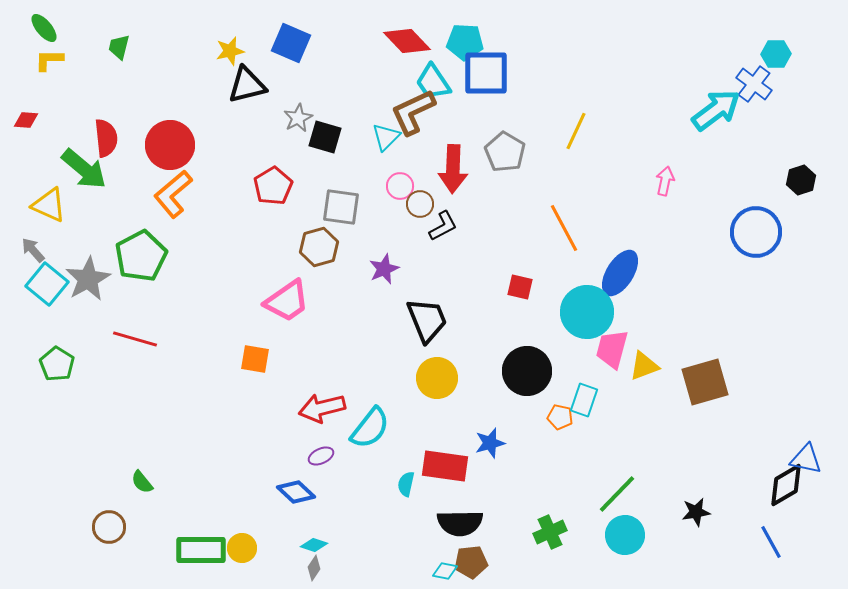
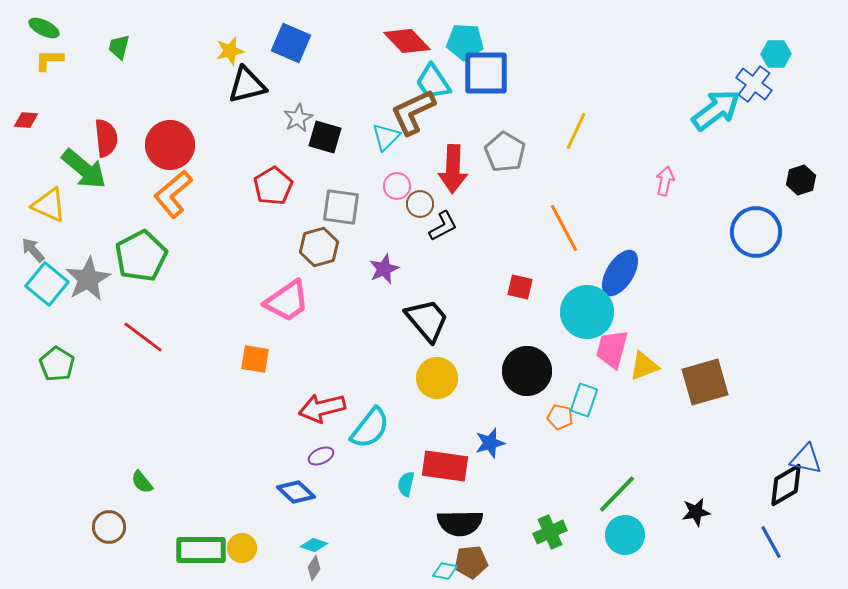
green ellipse at (44, 28): rotated 24 degrees counterclockwise
pink circle at (400, 186): moved 3 px left
black trapezoid at (427, 320): rotated 18 degrees counterclockwise
red line at (135, 339): moved 8 px right, 2 px up; rotated 21 degrees clockwise
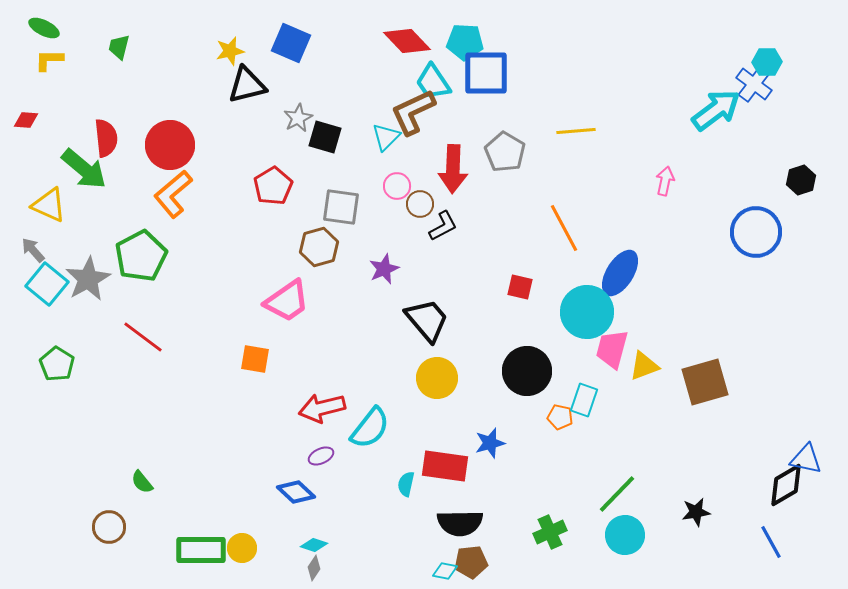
cyan hexagon at (776, 54): moved 9 px left, 8 px down
yellow line at (576, 131): rotated 60 degrees clockwise
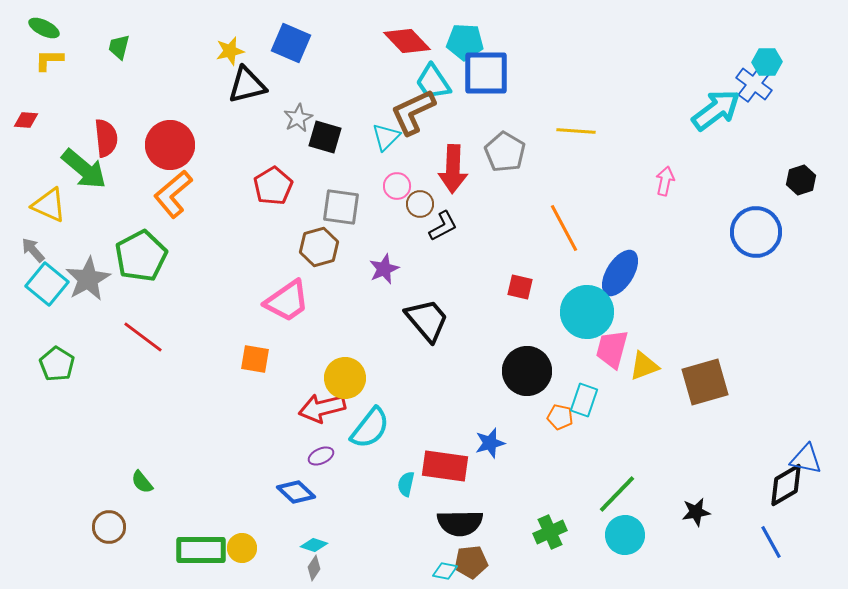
yellow line at (576, 131): rotated 9 degrees clockwise
yellow circle at (437, 378): moved 92 px left
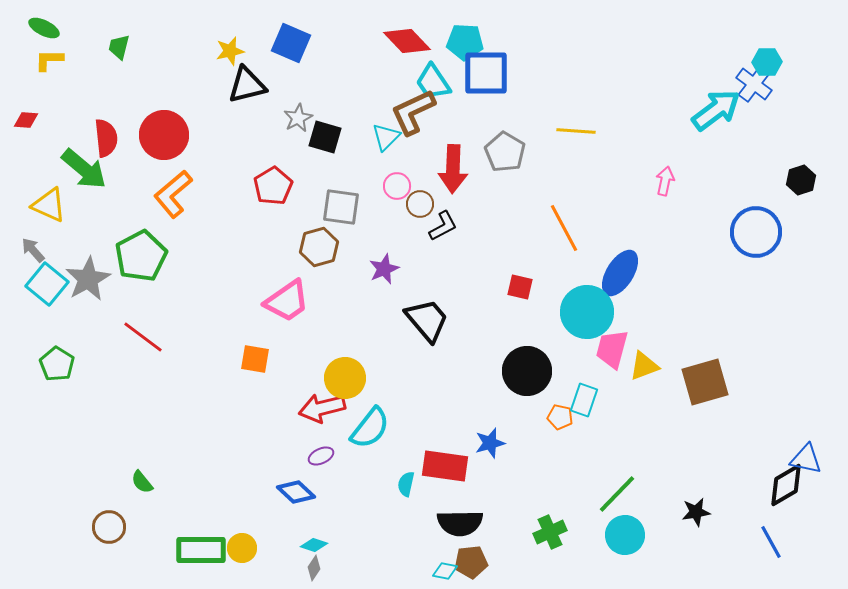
red circle at (170, 145): moved 6 px left, 10 px up
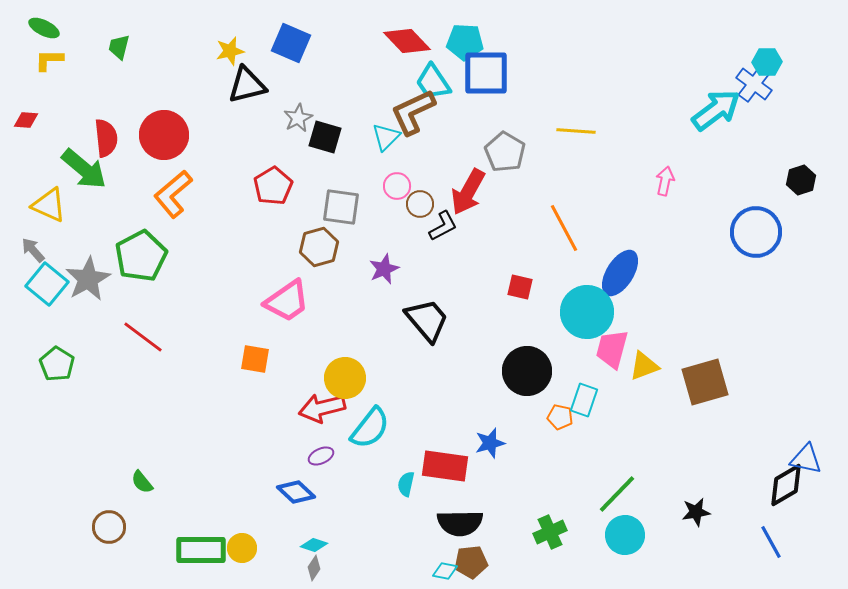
red arrow at (453, 169): moved 15 px right, 23 px down; rotated 27 degrees clockwise
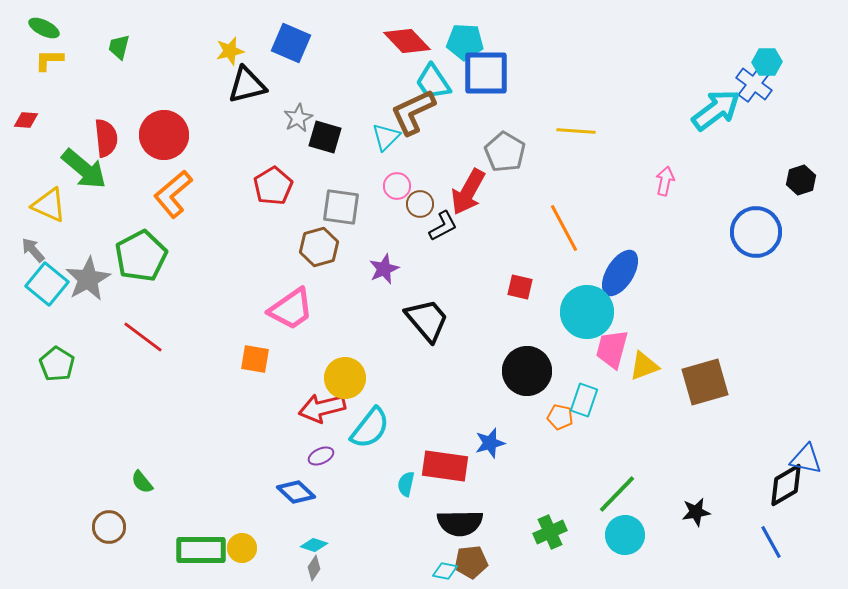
pink trapezoid at (287, 301): moved 4 px right, 8 px down
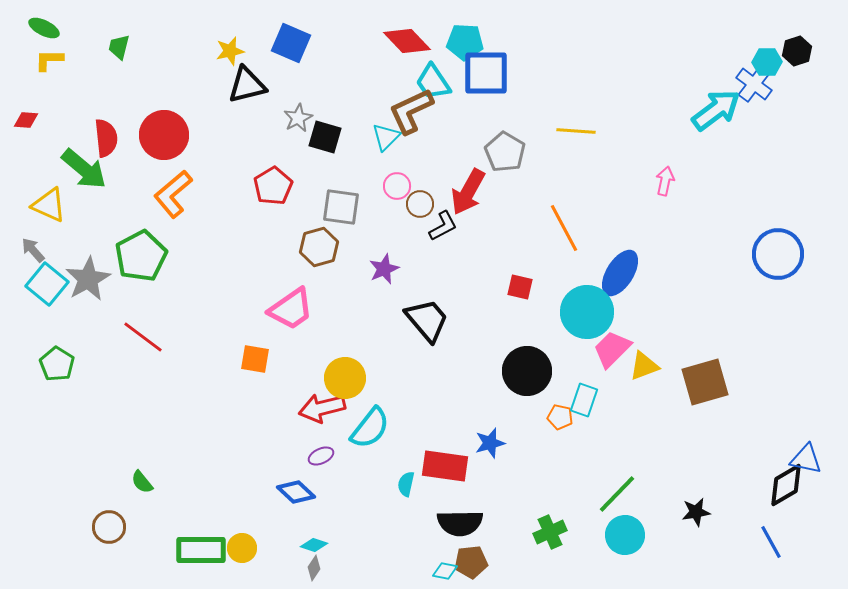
brown L-shape at (413, 112): moved 2 px left, 1 px up
black hexagon at (801, 180): moved 4 px left, 129 px up
blue circle at (756, 232): moved 22 px right, 22 px down
pink trapezoid at (612, 349): rotated 30 degrees clockwise
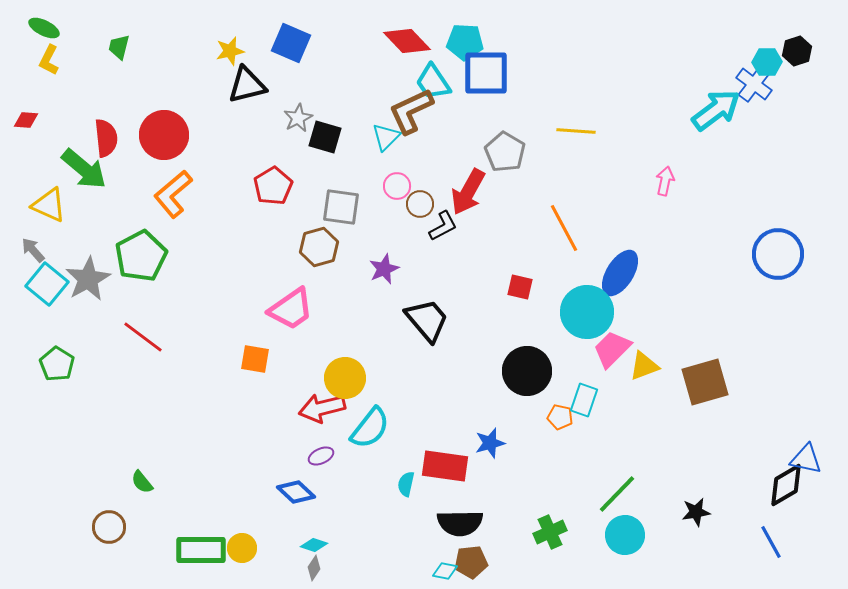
yellow L-shape at (49, 60): rotated 64 degrees counterclockwise
